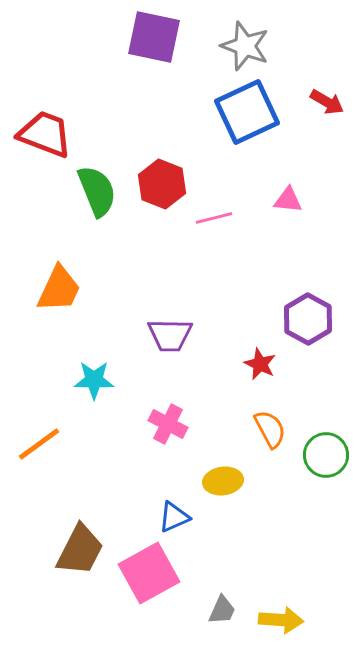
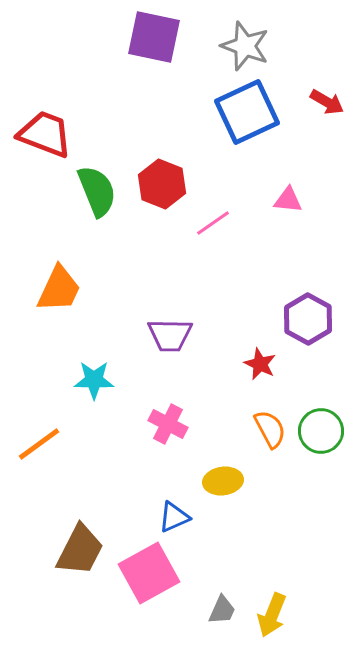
pink line: moved 1 px left, 5 px down; rotated 21 degrees counterclockwise
green circle: moved 5 px left, 24 px up
yellow arrow: moved 9 px left, 5 px up; rotated 108 degrees clockwise
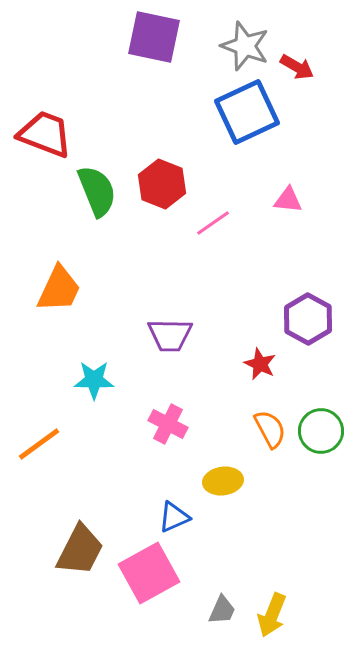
red arrow: moved 30 px left, 35 px up
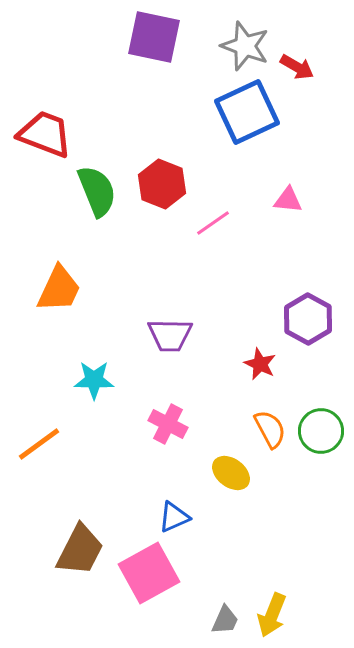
yellow ellipse: moved 8 px right, 8 px up; rotated 45 degrees clockwise
gray trapezoid: moved 3 px right, 10 px down
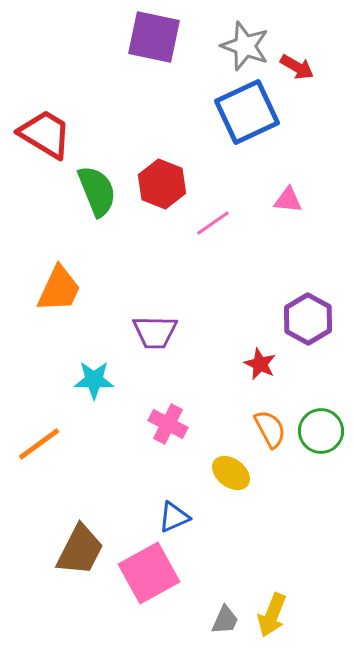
red trapezoid: rotated 10 degrees clockwise
purple trapezoid: moved 15 px left, 3 px up
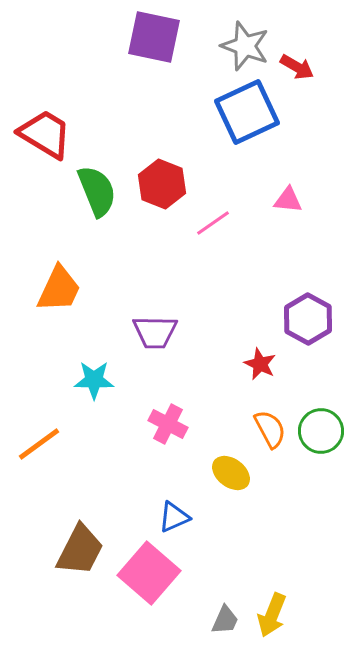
pink square: rotated 20 degrees counterclockwise
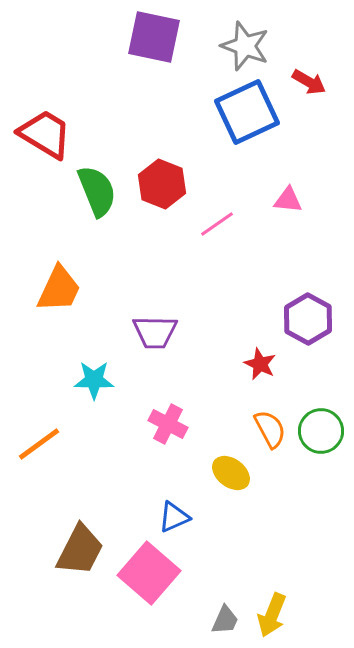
red arrow: moved 12 px right, 15 px down
pink line: moved 4 px right, 1 px down
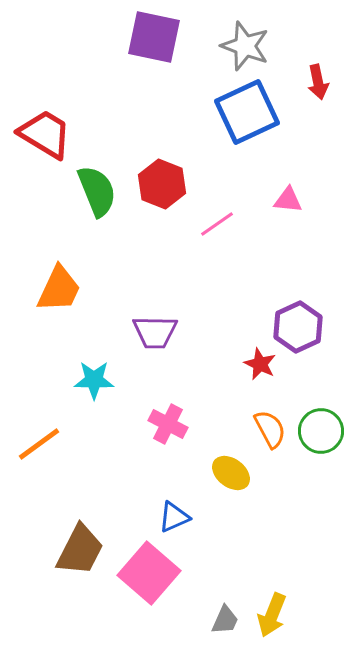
red arrow: moved 9 px right; rotated 48 degrees clockwise
purple hexagon: moved 10 px left, 8 px down; rotated 6 degrees clockwise
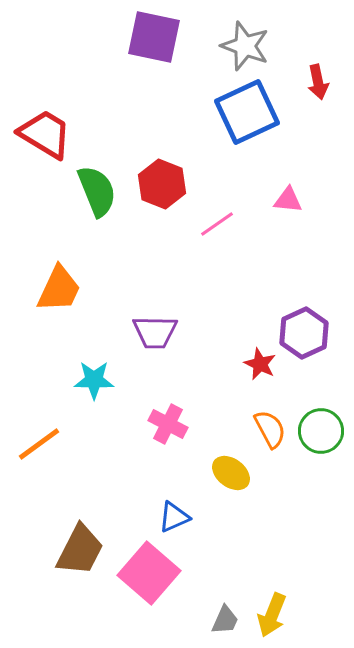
purple hexagon: moved 6 px right, 6 px down
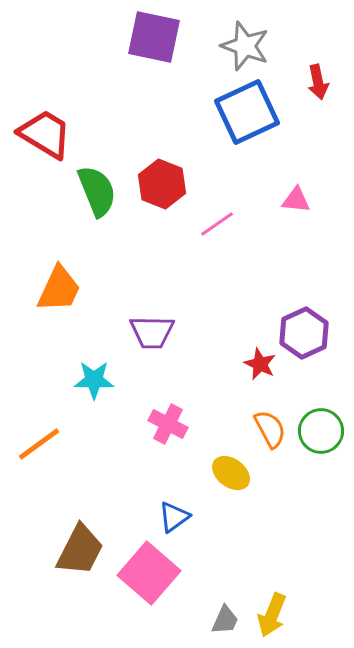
pink triangle: moved 8 px right
purple trapezoid: moved 3 px left
blue triangle: rotated 12 degrees counterclockwise
